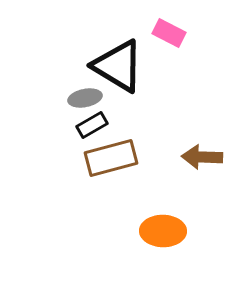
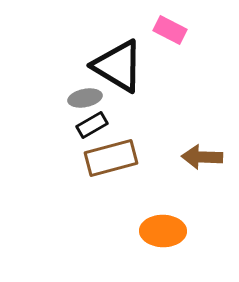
pink rectangle: moved 1 px right, 3 px up
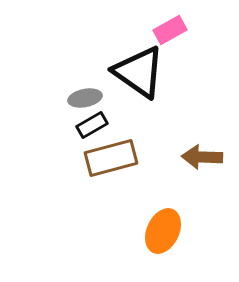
pink rectangle: rotated 56 degrees counterclockwise
black triangle: moved 21 px right, 6 px down; rotated 4 degrees clockwise
orange ellipse: rotated 66 degrees counterclockwise
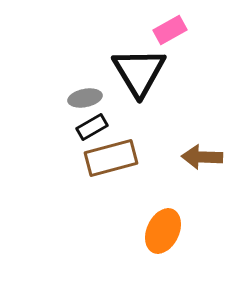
black triangle: rotated 24 degrees clockwise
black rectangle: moved 2 px down
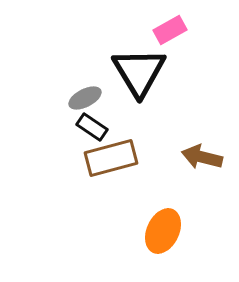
gray ellipse: rotated 16 degrees counterclockwise
black rectangle: rotated 64 degrees clockwise
brown arrow: rotated 12 degrees clockwise
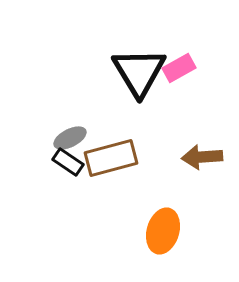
pink rectangle: moved 9 px right, 38 px down
gray ellipse: moved 15 px left, 40 px down
black rectangle: moved 24 px left, 35 px down
brown arrow: rotated 18 degrees counterclockwise
orange ellipse: rotated 9 degrees counterclockwise
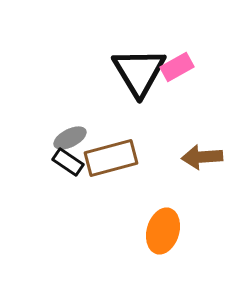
pink rectangle: moved 2 px left, 1 px up
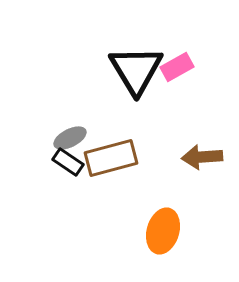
black triangle: moved 3 px left, 2 px up
